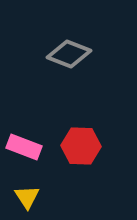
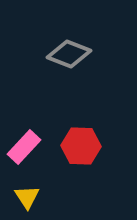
pink rectangle: rotated 68 degrees counterclockwise
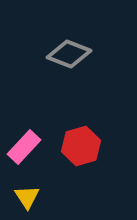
red hexagon: rotated 18 degrees counterclockwise
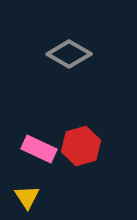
gray diamond: rotated 9 degrees clockwise
pink rectangle: moved 15 px right, 2 px down; rotated 72 degrees clockwise
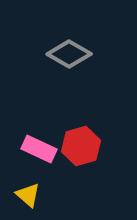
yellow triangle: moved 1 px right, 2 px up; rotated 16 degrees counterclockwise
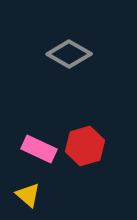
red hexagon: moved 4 px right
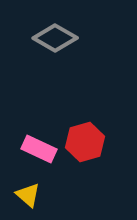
gray diamond: moved 14 px left, 16 px up
red hexagon: moved 4 px up
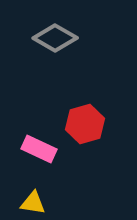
red hexagon: moved 18 px up
yellow triangle: moved 5 px right, 8 px down; rotated 32 degrees counterclockwise
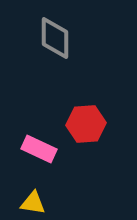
gray diamond: rotated 60 degrees clockwise
red hexagon: moved 1 px right; rotated 12 degrees clockwise
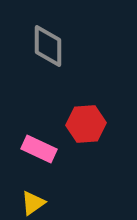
gray diamond: moved 7 px left, 8 px down
yellow triangle: rotated 44 degrees counterclockwise
